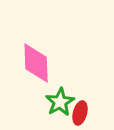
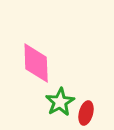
red ellipse: moved 6 px right
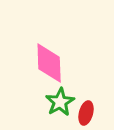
pink diamond: moved 13 px right
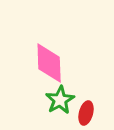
green star: moved 2 px up
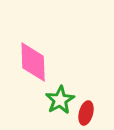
pink diamond: moved 16 px left, 1 px up
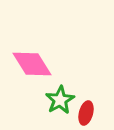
pink diamond: moved 1 px left, 2 px down; rotated 30 degrees counterclockwise
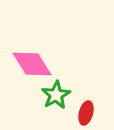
green star: moved 4 px left, 5 px up
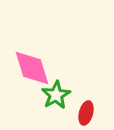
pink diamond: moved 4 px down; rotated 15 degrees clockwise
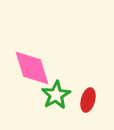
red ellipse: moved 2 px right, 13 px up
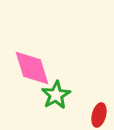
red ellipse: moved 11 px right, 15 px down
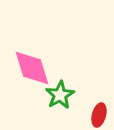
green star: moved 4 px right
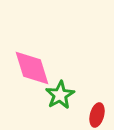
red ellipse: moved 2 px left
